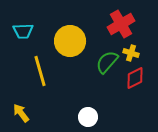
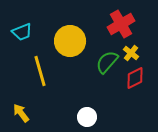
cyan trapezoid: moved 1 px left, 1 px down; rotated 20 degrees counterclockwise
yellow cross: rotated 21 degrees clockwise
white circle: moved 1 px left
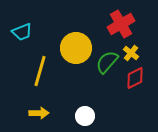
yellow circle: moved 6 px right, 7 px down
yellow line: rotated 32 degrees clockwise
yellow arrow: moved 18 px right; rotated 126 degrees clockwise
white circle: moved 2 px left, 1 px up
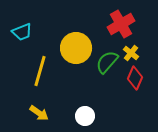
red diamond: rotated 40 degrees counterclockwise
yellow arrow: rotated 36 degrees clockwise
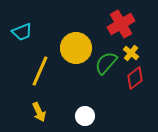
green semicircle: moved 1 px left, 1 px down
yellow line: rotated 8 degrees clockwise
red diamond: rotated 30 degrees clockwise
yellow arrow: moved 1 px up; rotated 30 degrees clockwise
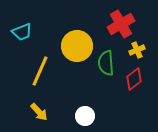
yellow circle: moved 1 px right, 2 px up
yellow cross: moved 6 px right, 3 px up; rotated 28 degrees clockwise
green semicircle: rotated 45 degrees counterclockwise
red diamond: moved 1 px left, 1 px down
yellow arrow: rotated 18 degrees counterclockwise
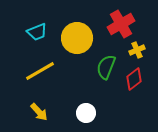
cyan trapezoid: moved 15 px right
yellow circle: moved 8 px up
green semicircle: moved 4 px down; rotated 25 degrees clockwise
yellow line: rotated 36 degrees clockwise
white circle: moved 1 px right, 3 px up
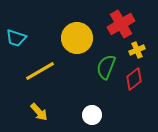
cyan trapezoid: moved 21 px left, 6 px down; rotated 40 degrees clockwise
white circle: moved 6 px right, 2 px down
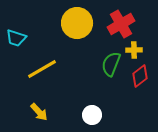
yellow circle: moved 15 px up
yellow cross: moved 3 px left; rotated 21 degrees clockwise
green semicircle: moved 5 px right, 3 px up
yellow line: moved 2 px right, 2 px up
red diamond: moved 6 px right, 3 px up
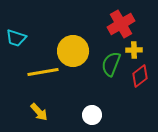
yellow circle: moved 4 px left, 28 px down
yellow line: moved 1 px right, 3 px down; rotated 20 degrees clockwise
